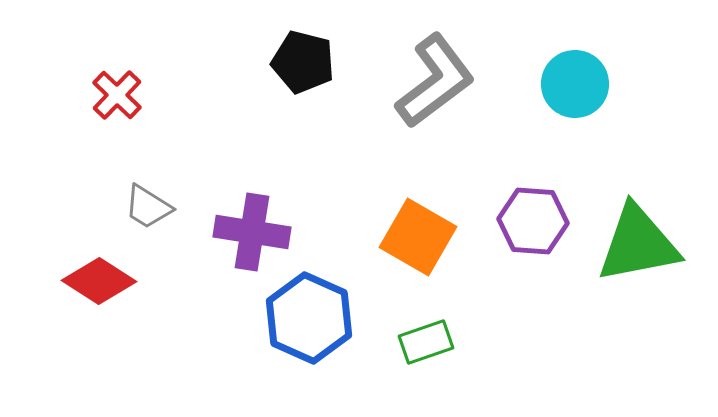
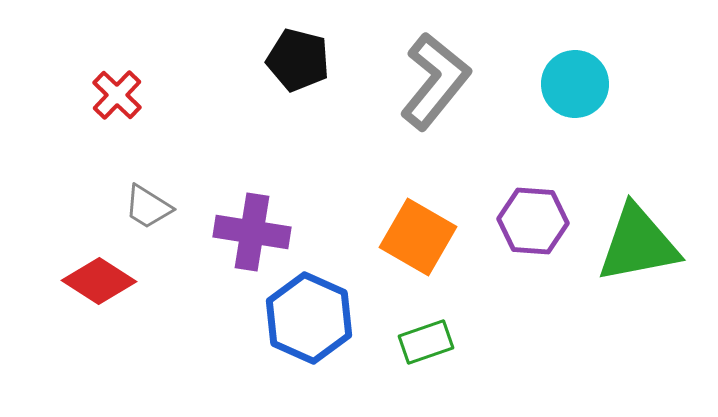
black pentagon: moved 5 px left, 2 px up
gray L-shape: rotated 14 degrees counterclockwise
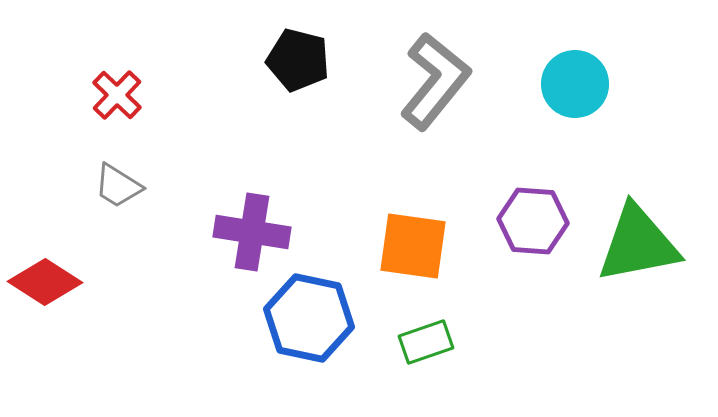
gray trapezoid: moved 30 px left, 21 px up
orange square: moved 5 px left, 9 px down; rotated 22 degrees counterclockwise
red diamond: moved 54 px left, 1 px down
blue hexagon: rotated 12 degrees counterclockwise
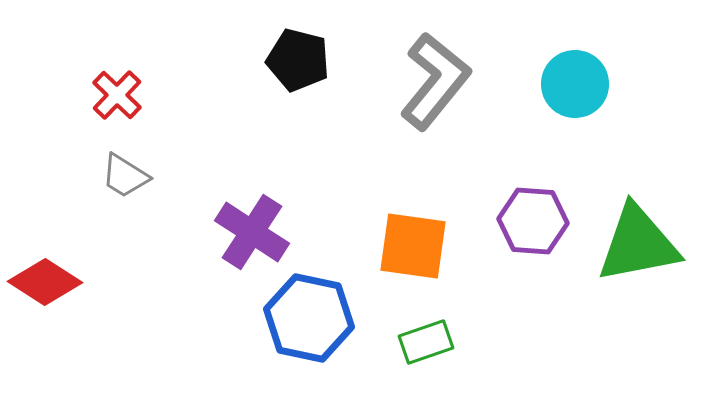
gray trapezoid: moved 7 px right, 10 px up
purple cross: rotated 24 degrees clockwise
